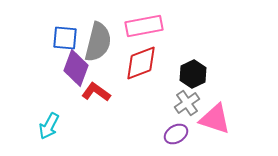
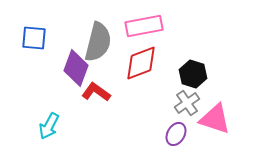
blue square: moved 31 px left
black hexagon: rotated 16 degrees counterclockwise
purple ellipse: rotated 30 degrees counterclockwise
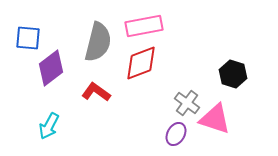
blue square: moved 6 px left
purple diamond: moved 25 px left; rotated 33 degrees clockwise
black hexagon: moved 40 px right
gray cross: rotated 20 degrees counterclockwise
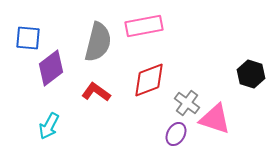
red diamond: moved 8 px right, 17 px down
black hexagon: moved 18 px right
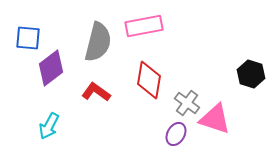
red diamond: rotated 60 degrees counterclockwise
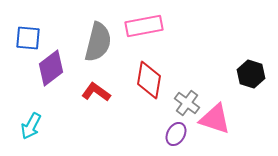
cyan arrow: moved 18 px left
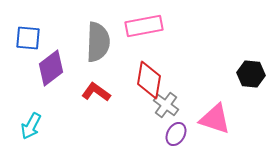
gray semicircle: rotated 12 degrees counterclockwise
black hexagon: rotated 12 degrees counterclockwise
gray cross: moved 21 px left, 2 px down
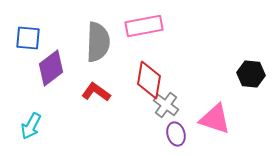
purple ellipse: rotated 45 degrees counterclockwise
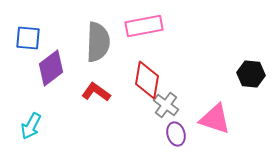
red diamond: moved 2 px left
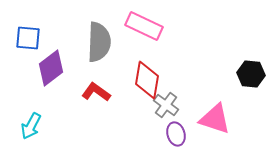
pink rectangle: rotated 36 degrees clockwise
gray semicircle: moved 1 px right
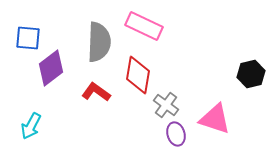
black hexagon: rotated 20 degrees counterclockwise
red diamond: moved 9 px left, 5 px up
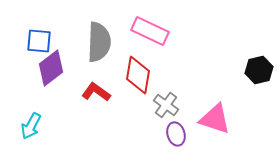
pink rectangle: moved 6 px right, 5 px down
blue square: moved 11 px right, 3 px down
black hexagon: moved 8 px right, 4 px up
